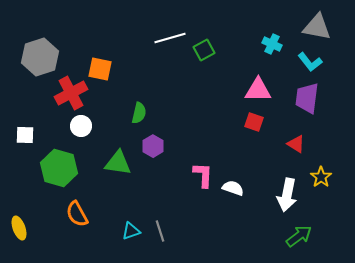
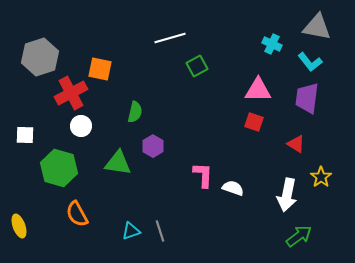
green square: moved 7 px left, 16 px down
green semicircle: moved 4 px left, 1 px up
yellow ellipse: moved 2 px up
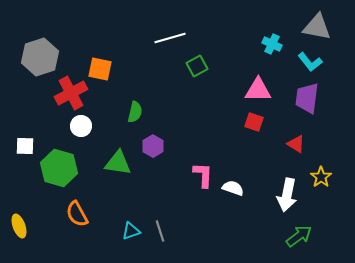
white square: moved 11 px down
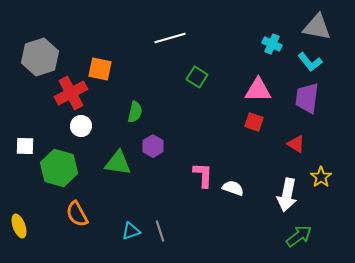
green square: moved 11 px down; rotated 30 degrees counterclockwise
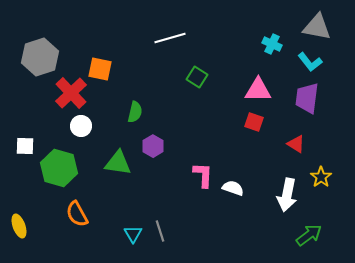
red cross: rotated 16 degrees counterclockwise
cyan triangle: moved 2 px right, 3 px down; rotated 42 degrees counterclockwise
green arrow: moved 10 px right, 1 px up
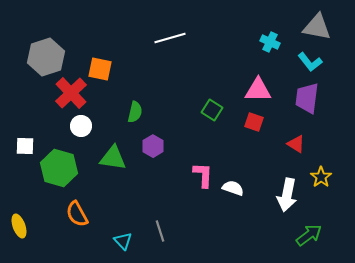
cyan cross: moved 2 px left, 2 px up
gray hexagon: moved 6 px right
green square: moved 15 px right, 33 px down
green triangle: moved 5 px left, 5 px up
cyan triangle: moved 10 px left, 7 px down; rotated 12 degrees counterclockwise
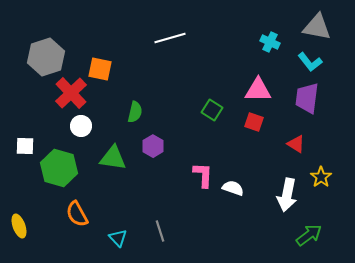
cyan triangle: moved 5 px left, 3 px up
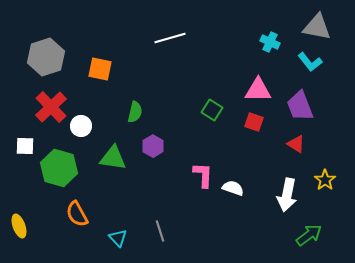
red cross: moved 20 px left, 14 px down
purple trapezoid: moved 7 px left, 8 px down; rotated 28 degrees counterclockwise
yellow star: moved 4 px right, 3 px down
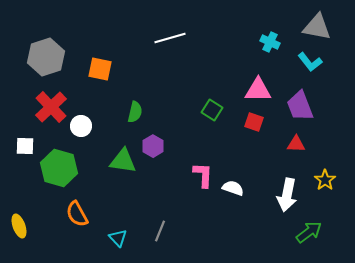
red triangle: rotated 30 degrees counterclockwise
green triangle: moved 10 px right, 3 px down
gray line: rotated 40 degrees clockwise
green arrow: moved 3 px up
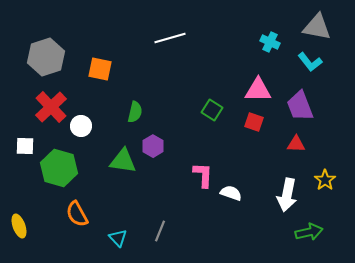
white semicircle: moved 2 px left, 5 px down
green arrow: rotated 24 degrees clockwise
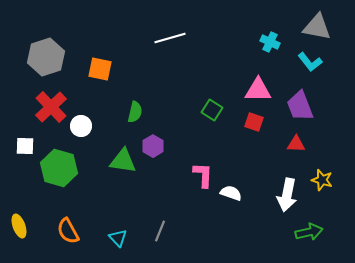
yellow star: moved 3 px left; rotated 20 degrees counterclockwise
orange semicircle: moved 9 px left, 17 px down
